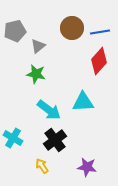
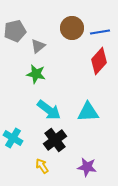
cyan triangle: moved 5 px right, 10 px down
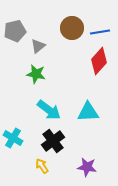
black cross: moved 2 px left, 1 px down
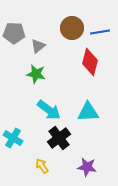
gray pentagon: moved 1 px left, 2 px down; rotated 15 degrees clockwise
red diamond: moved 9 px left, 1 px down; rotated 28 degrees counterclockwise
black cross: moved 6 px right, 3 px up
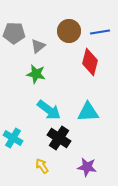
brown circle: moved 3 px left, 3 px down
black cross: rotated 20 degrees counterclockwise
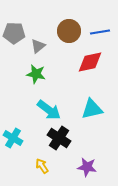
red diamond: rotated 64 degrees clockwise
cyan triangle: moved 4 px right, 3 px up; rotated 10 degrees counterclockwise
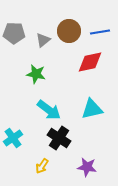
gray triangle: moved 5 px right, 6 px up
cyan cross: rotated 24 degrees clockwise
yellow arrow: rotated 112 degrees counterclockwise
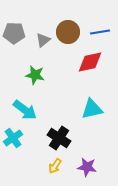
brown circle: moved 1 px left, 1 px down
green star: moved 1 px left, 1 px down
cyan arrow: moved 24 px left
yellow arrow: moved 13 px right
